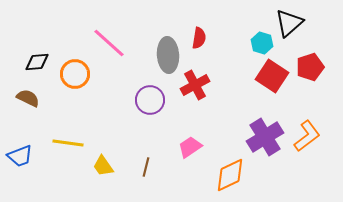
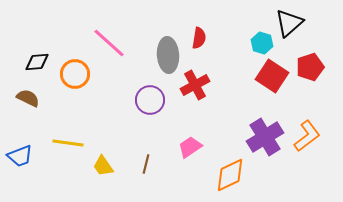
brown line: moved 3 px up
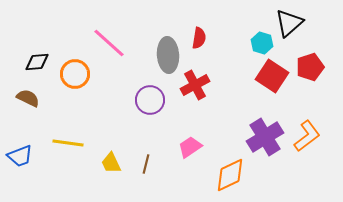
yellow trapezoid: moved 8 px right, 3 px up; rotated 10 degrees clockwise
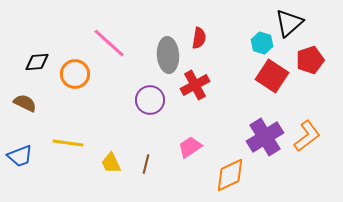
red pentagon: moved 7 px up
brown semicircle: moved 3 px left, 5 px down
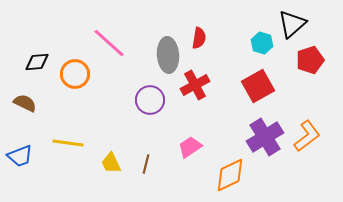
black triangle: moved 3 px right, 1 px down
red square: moved 14 px left, 10 px down; rotated 28 degrees clockwise
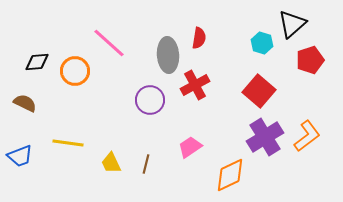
orange circle: moved 3 px up
red square: moved 1 px right, 5 px down; rotated 20 degrees counterclockwise
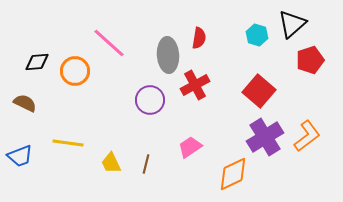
cyan hexagon: moved 5 px left, 8 px up
orange diamond: moved 3 px right, 1 px up
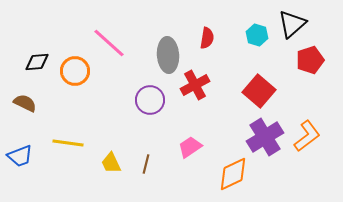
red semicircle: moved 8 px right
